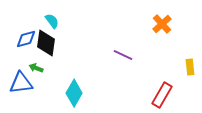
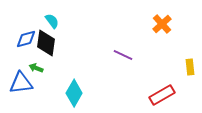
red rectangle: rotated 30 degrees clockwise
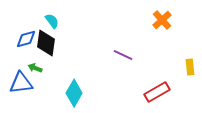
orange cross: moved 4 px up
green arrow: moved 1 px left
red rectangle: moved 5 px left, 3 px up
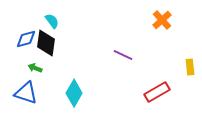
blue triangle: moved 5 px right, 10 px down; rotated 25 degrees clockwise
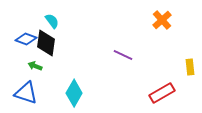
blue diamond: rotated 35 degrees clockwise
green arrow: moved 2 px up
red rectangle: moved 5 px right, 1 px down
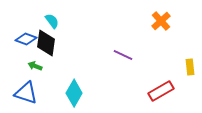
orange cross: moved 1 px left, 1 px down
red rectangle: moved 1 px left, 2 px up
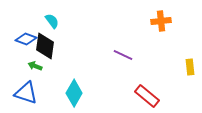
orange cross: rotated 36 degrees clockwise
black diamond: moved 1 px left, 3 px down
red rectangle: moved 14 px left, 5 px down; rotated 70 degrees clockwise
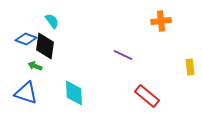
cyan diamond: rotated 32 degrees counterclockwise
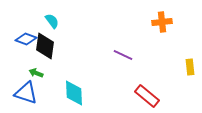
orange cross: moved 1 px right, 1 px down
green arrow: moved 1 px right, 7 px down
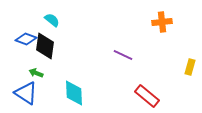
cyan semicircle: moved 1 px up; rotated 14 degrees counterclockwise
yellow rectangle: rotated 21 degrees clockwise
blue triangle: rotated 15 degrees clockwise
